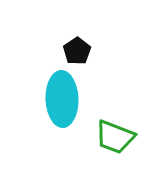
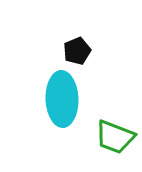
black pentagon: rotated 12 degrees clockwise
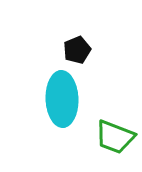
black pentagon: moved 1 px up
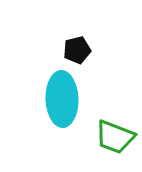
black pentagon: rotated 8 degrees clockwise
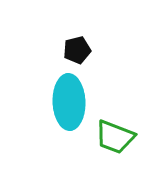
cyan ellipse: moved 7 px right, 3 px down
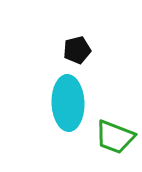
cyan ellipse: moved 1 px left, 1 px down
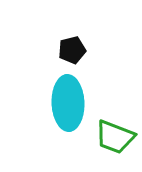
black pentagon: moved 5 px left
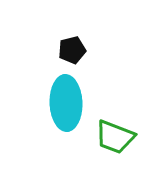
cyan ellipse: moved 2 px left
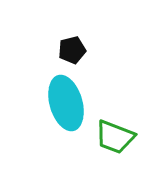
cyan ellipse: rotated 14 degrees counterclockwise
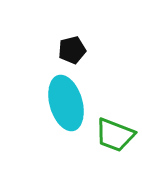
green trapezoid: moved 2 px up
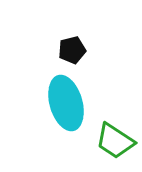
green trapezoid: moved 6 px down; rotated 12 degrees clockwise
